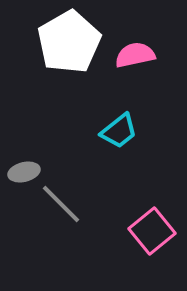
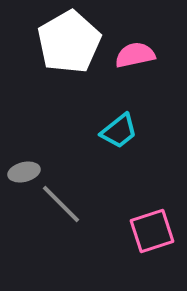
pink square: rotated 21 degrees clockwise
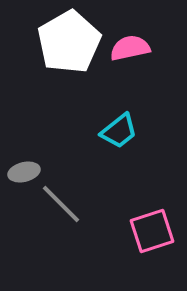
pink semicircle: moved 5 px left, 7 px up
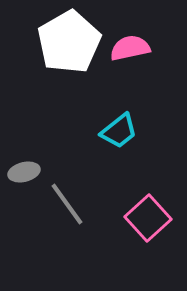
gray line: moved 6 px right; rotated 9 degrees clockwise
pink square: moved 4 px left, 13 px up; rotated 24 degrees counterclockwise
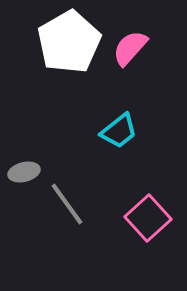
pink semicircle: rotated 36 degrees counterclockwise
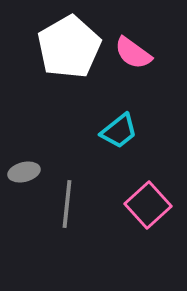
white pentagon: moved 5 px down
pink semicircle: moved 3 px right, 5 px down; rotated 96 degrees counterclockwise
gray line: rotated 42 degrees clockwise
pink square: moved 13 px up
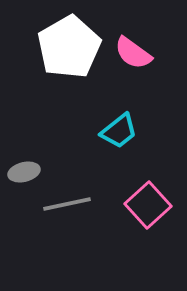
gray line: rotated 72 degrees clockwise
